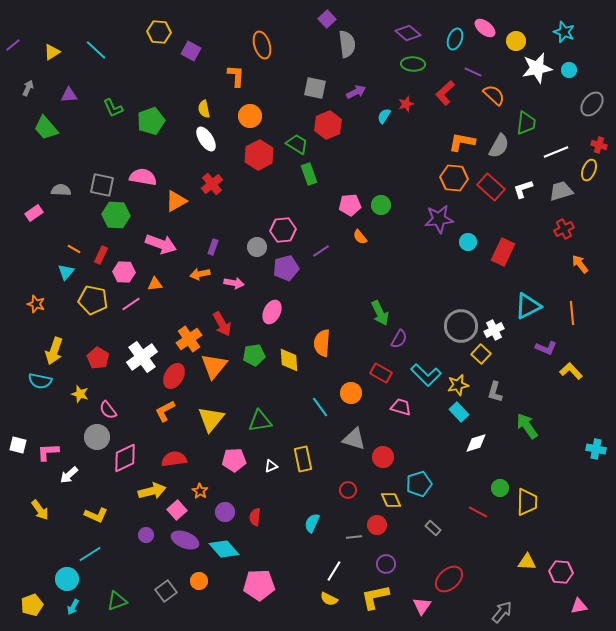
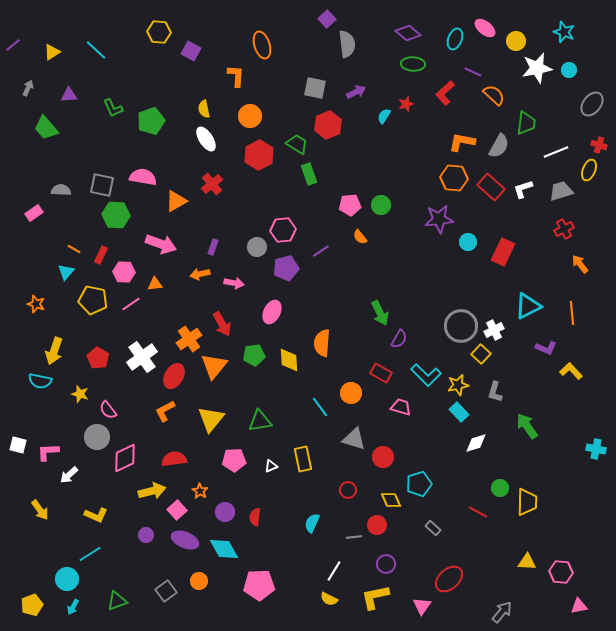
cyan diamond at (224, 549): rotated 12 degrees clockwise
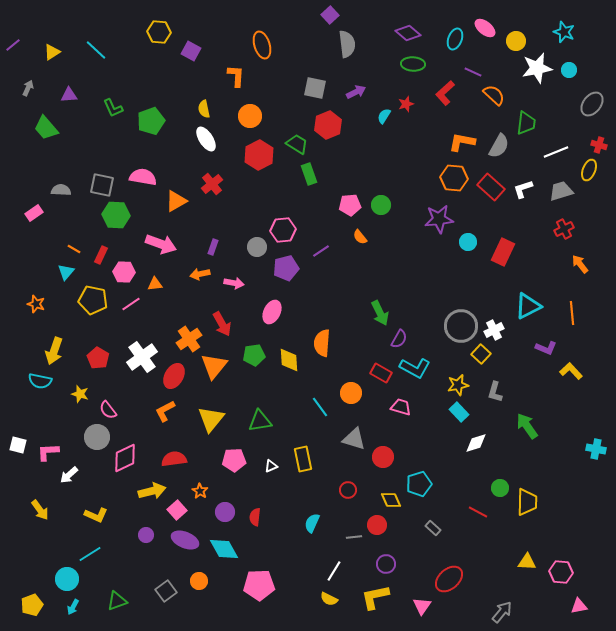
purple square at (327, 19): moved 3 px right, 4 px up
cyan L-shape at (426, 375): moved 11 px left, 7 px up; rotated 16 degrees counterclockwise
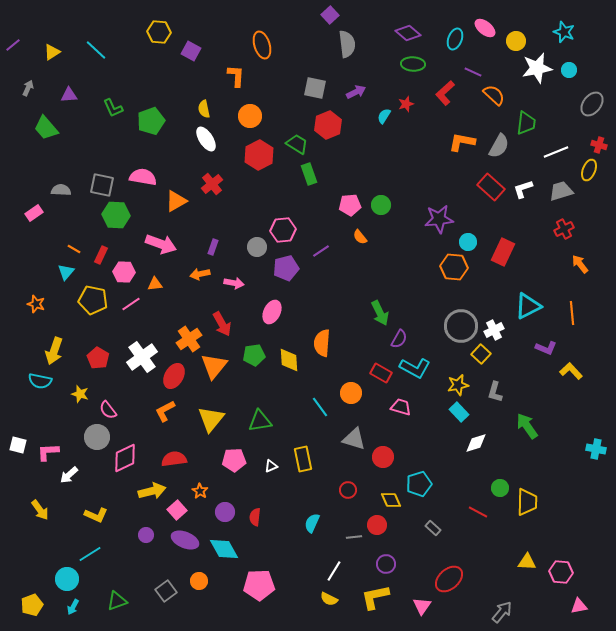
orange hexagon at (454, 178): moved 89 px down
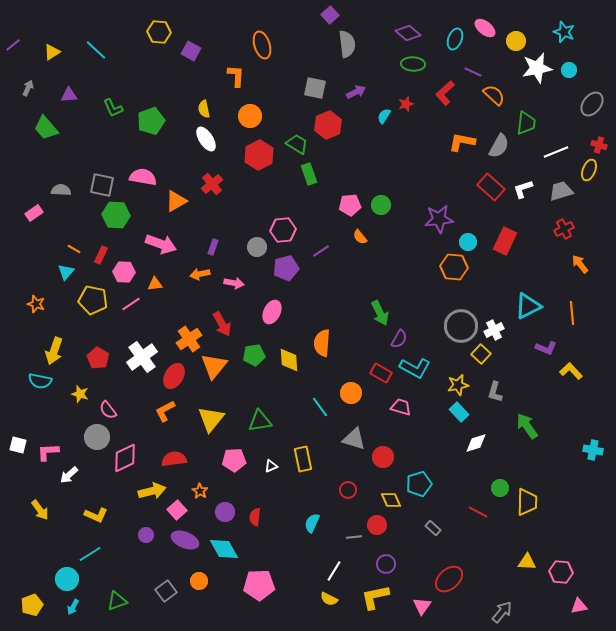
red rectangle at (503, 252): moved 2 px right, 11 px up
cyan cross at (596, 449): moved 3 px left, 1 px down
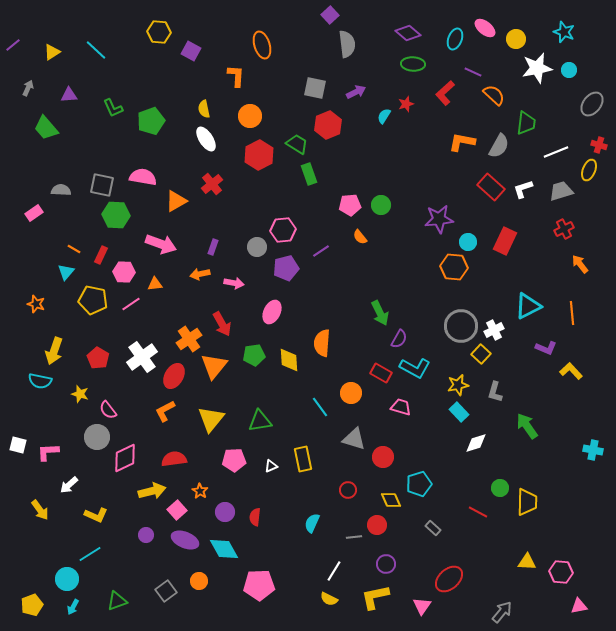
yellow circle at (516, 41): moved 2 px up
white arrow at (69, 475): moved 10 px down
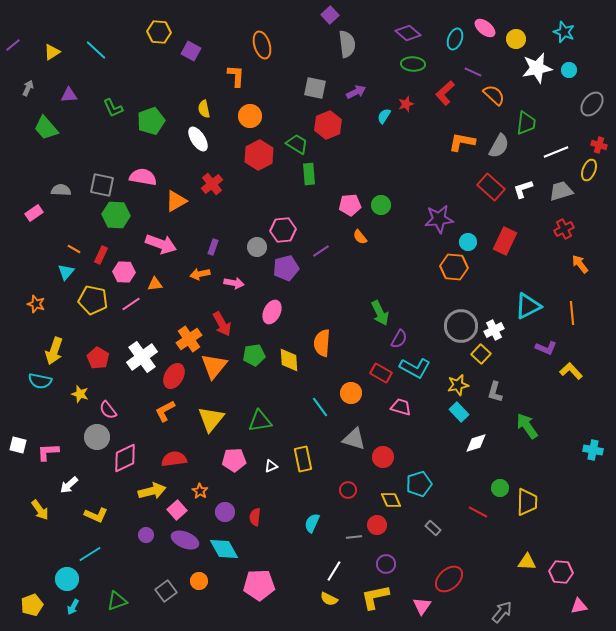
white ellipse at (206, 139): moved 8 px left
green rectangle at (309, 174): rotated 15 degrees clockwise
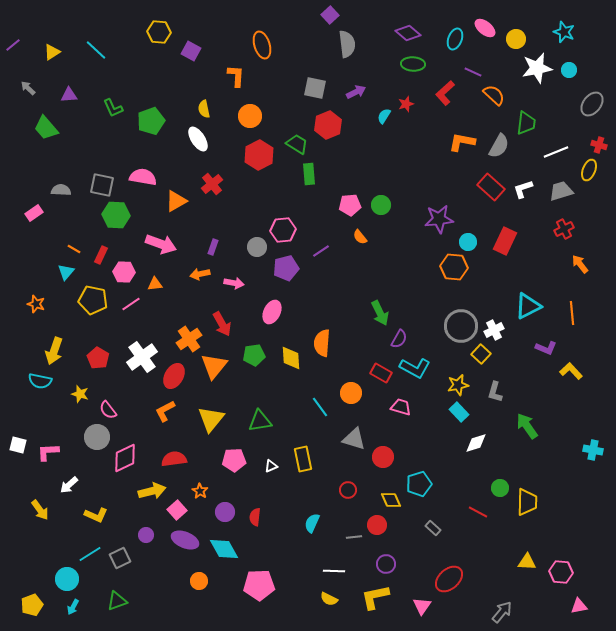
gray arrow at (28, 88): rotated 70 degrees counterclockwise
yellow diamond at (289, 360): moved 2 px right, 2 px up
white line at (334, 571): rotated 60 degrees clockwise
gray square at (166, 591): moved 46 px left, 33 px up; rotated 10 degrees clockwise
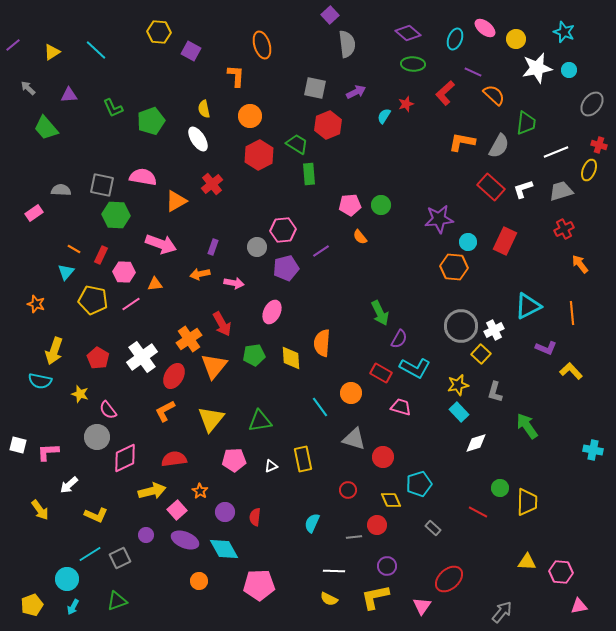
purple circle at (386, 564): moved 1 px right, 2 px down
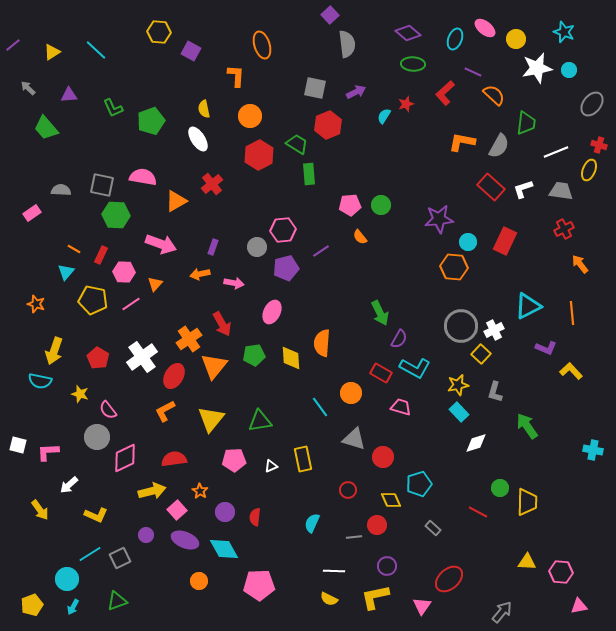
gray trapezoid at (561, 191): rotated 25 degrees clockwise
pink rectangle at (34, 213): moved 2 px left
orange triangle at (155, 284): rotated 42 degrees counterclockwise
